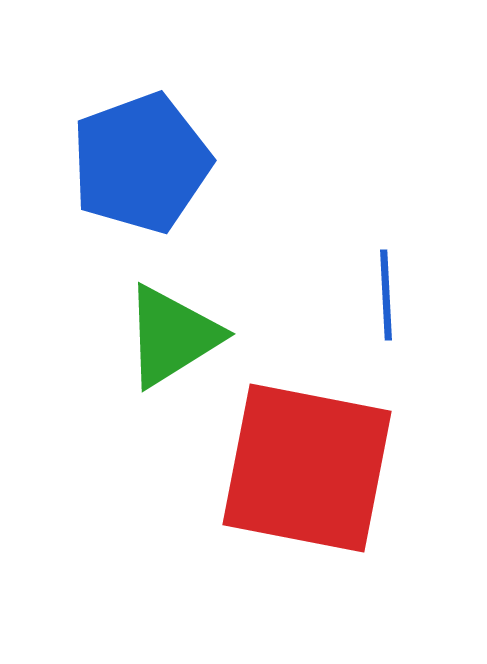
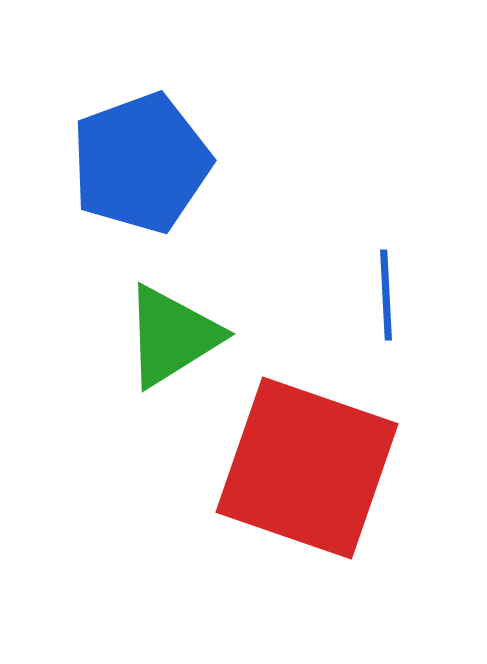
red square: rotated 8 degrees clockwise
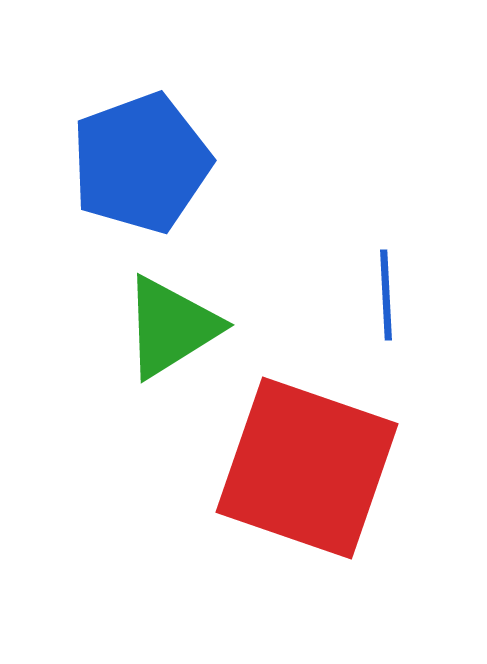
green triangle: moved 1 px left, 9 px up
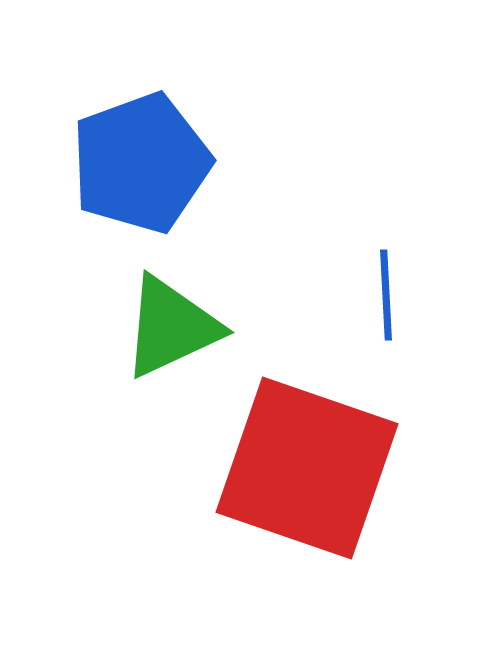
green triangle: rotated 7 degrees clockwise
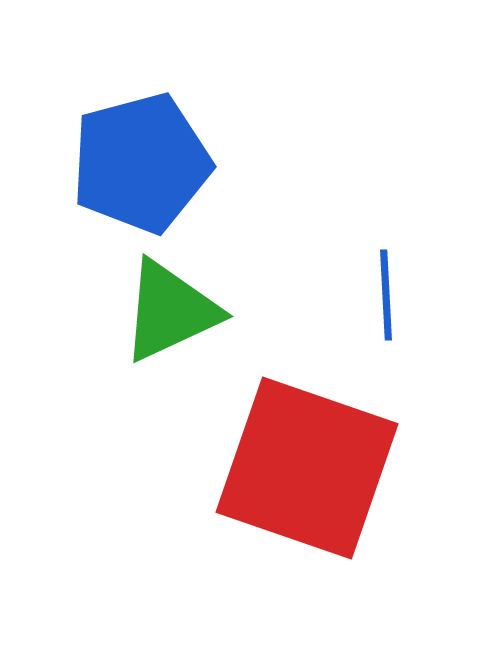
blue pentagon: rotated 5 degrees clockwise
green triangle: moved 1 px left, 16 px up
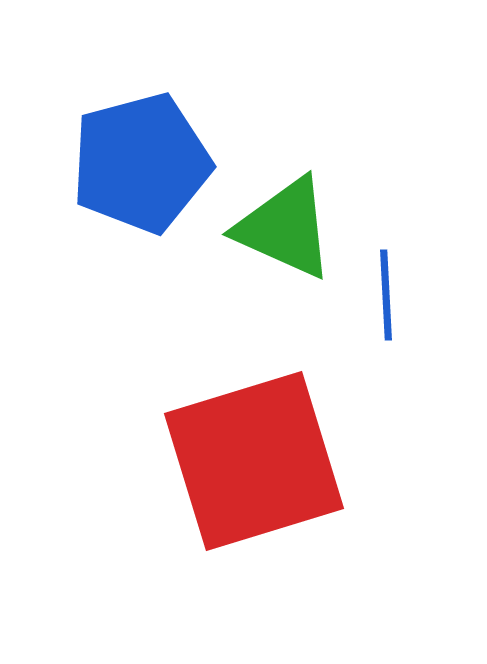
green triangle: moved 115 px right, 83 px up; rotated 49 degrees clockwise
red square: moved 53 px left, 7 px up; rotated 36 degrees counterclockwise
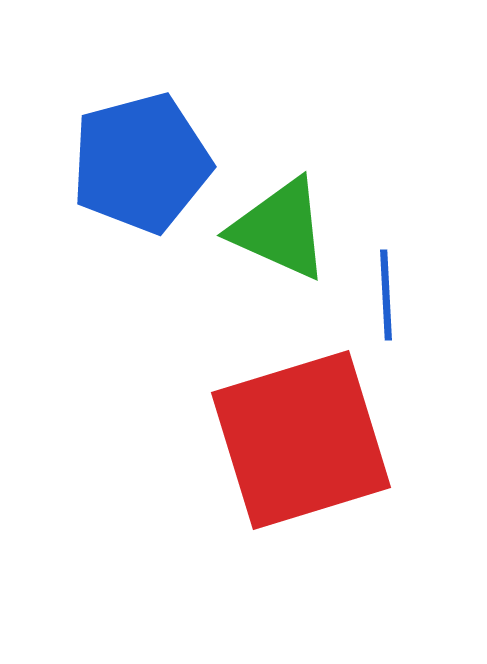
green triangle: moved 5 px left, 1 px down
red square: moved 47 px right, 21 px up
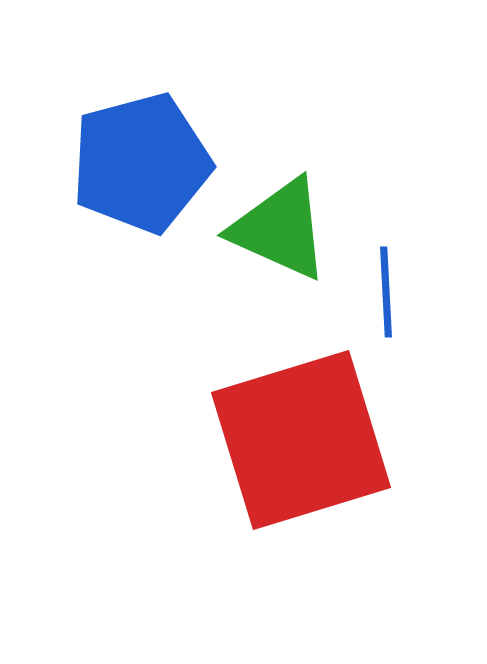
blue line: moved 3 px up
